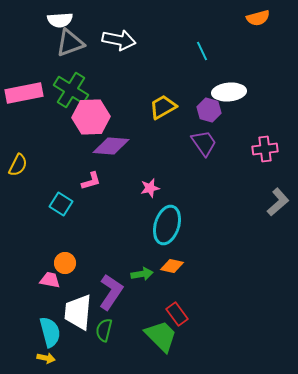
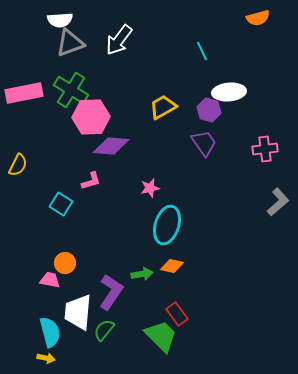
white arrow: rotated 116 degrees clockwise
green semicircle: rotated 25 degrees clockwise
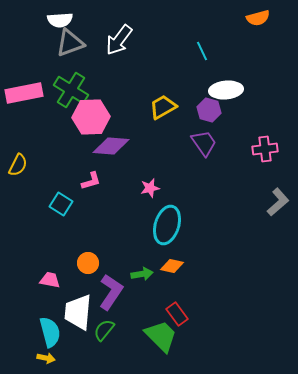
white ellipse: moved 3 px left, 2 px up
orange circle: moved 23 px right
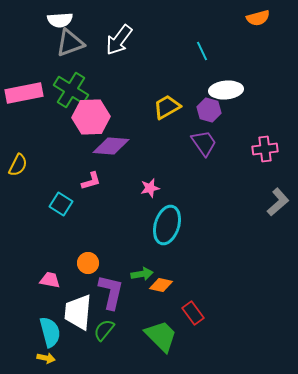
yellow trapezoid: moved 4 px right
orange diamond: moved 11 px left, 19 px down
purple L-shape: rotated 21 degrees counterclockwise
red rectangle: moved 16 px right, 1 px up
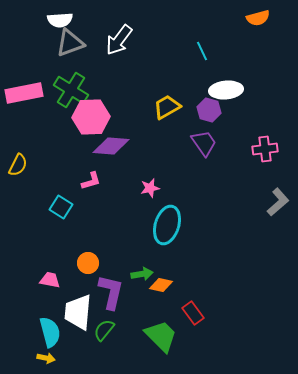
cyan square: moved 3 px down
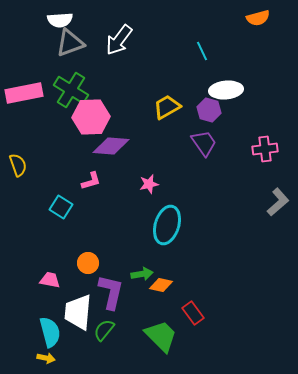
yellow semicircle: rotated 45 degrees counterclockwise
pink star: moved 1 px left, 4 px up
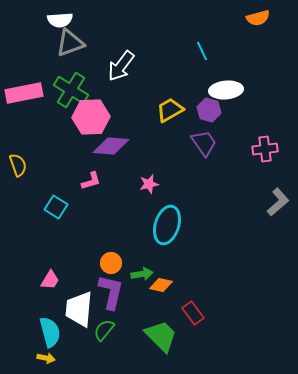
white arrow: moved 2 px right, 26 px down
yellow trapezoid: moved 3 px right, 3 px down
cyan square: moved 5 px left
orange circle: moved 23 px right
pink trapezoid: rotated 110 degrees clockwise
white trapezoid: moved 1 px right, 3 px up
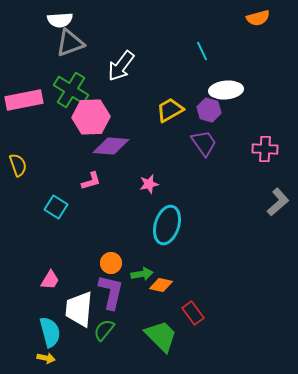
pink rectangle: moved 7 px down
pink cross: rotated 10 degrees clockwise
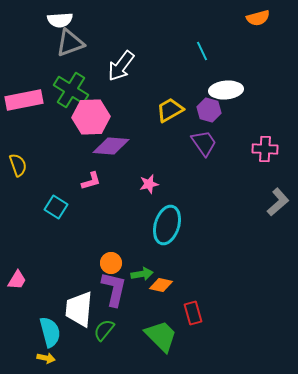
pink trapezoid: moved 33 px left
purple L-shape: moved 3 px right, 3 px up
red rectangle: rotated 20 degrees clockwise
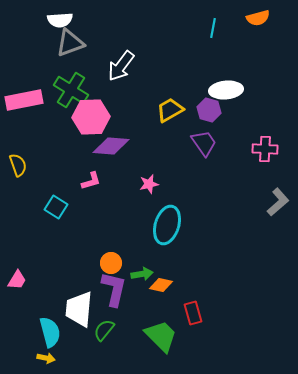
cyan line: moved 11 px right, 23 px up; rotated 36 degrees clockwise
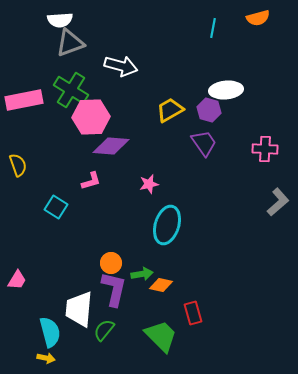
white arrow: rotated 112 degrees counterclockwise
